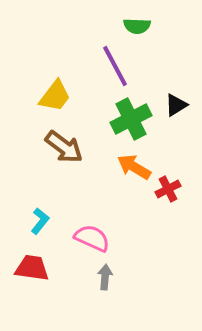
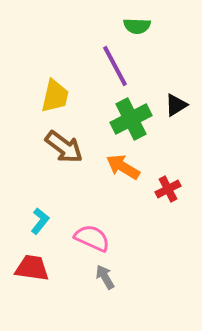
yellow trapezoid: rotated 24 degrees counterclockwise
orange arrow: moved 11 px left
gray arrow: rotated 35 degrees counterclockwise
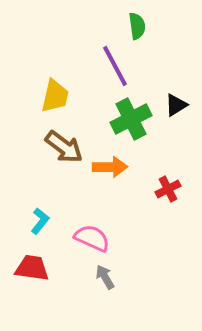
green semicircle: rotated 100 degrees counterclockwise
orange arrow: moved 13 px left; rotated 148 degrees clockwise
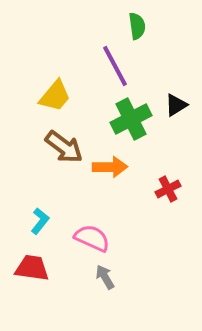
yellow trapezoid: rotated 27 degrees clockwise
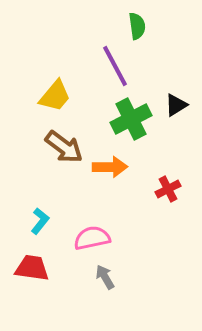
pink semicircle: rotated 36 degrees counterclockwise
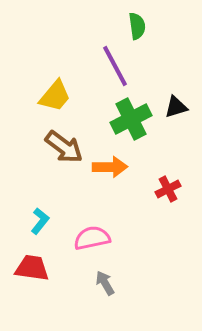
black triangle: moved 2 px down; rotated 15 degrees clockwise
gray arrow: moved 6 px down
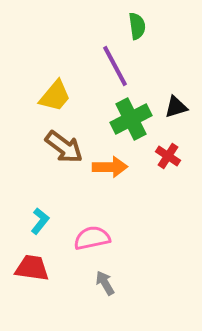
red cross: moved 33 px up; rotated 30 degrees counterclockwise
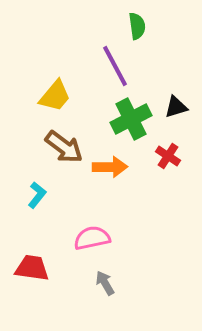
cyan L-shape: moved 3 px left, 26 px up
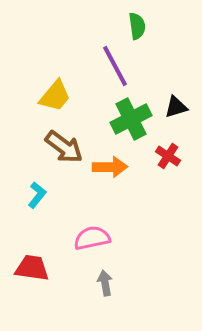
gray arrow: rotated 20 degrees clockwise
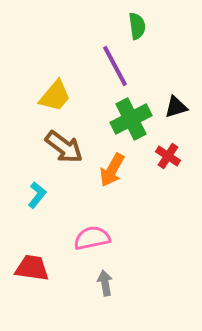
orange arrow: moved 2 px right, 3 px down; rotated 120 degrees clockwise
